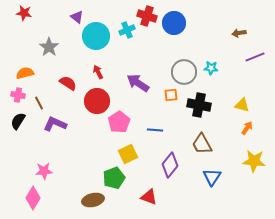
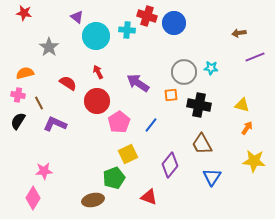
cyan cross: rotated 28 degrees clockwise
blue line: moved 4 px left, 5 px up; rotated 56 degrees counterclockwise
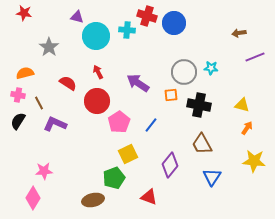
purple triangle: rotated 24 degrees counterclockwise
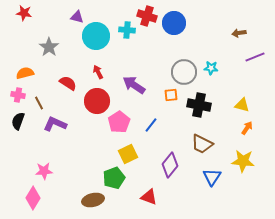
purple arrow: moved 4 px left, 2 px down
black semicircle: rotated 12 degrees counterclockwise
brown trapezoid: rotated 35 degrees counterclockwise
yellow star: moved 11 px left
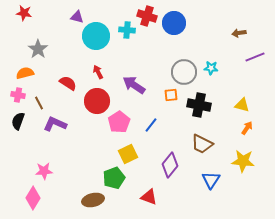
gray star: moved 11 px left, 2 px down
blue triangle: moved 1 px left, 3 px down
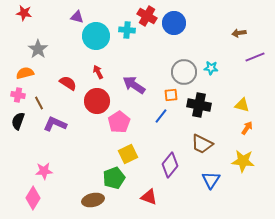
red cross: rotated 12 degrees clockwise
blue line: moved 10 px right, 9 px up
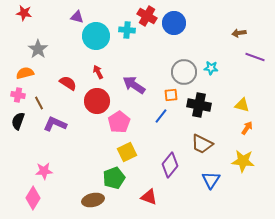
purple line: rotated 42 degrees clockwise
yellow square: moved 1 px left, 2 px up
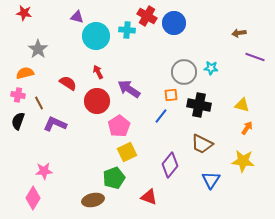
purple arrow: moved 5 px left, 4 px down
pink pentagon: moved 4 px down
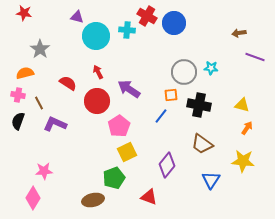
gray star: moved 2 px right
brown trapezoid: rotated 10 degrees clockwise
purple diamond: moved 3 px left
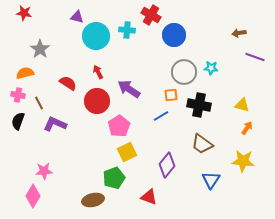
red cross: moved 4 px right, 1 px up
blue circle: moved 12 px down
blue line: rotated 21 degrees clockwise
pink diamond: moved 2 px up
